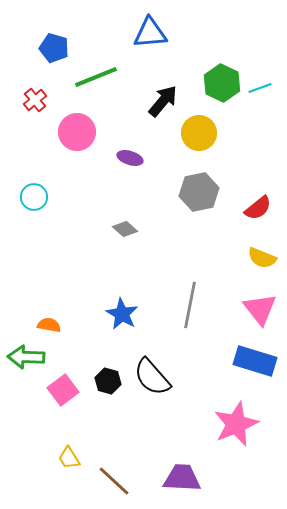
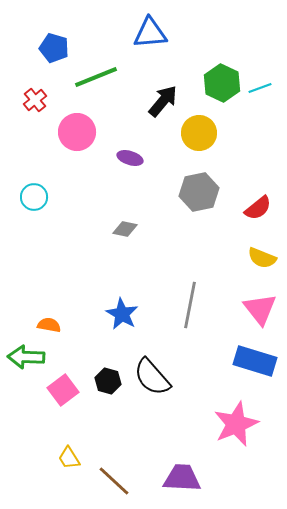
gray diamond: rotated 30 degrees counterclockwise
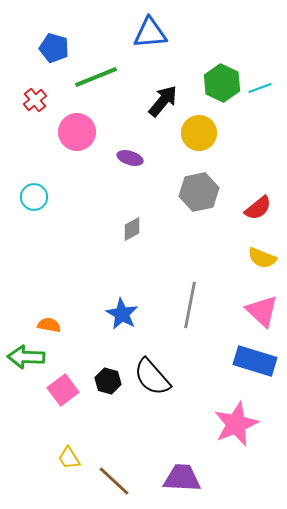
gray diamond: moved 7 px right; rotated 40 degrees counterclockwise
pink triangle: moved 2 px right, 2 px down; rotated 9 degrees counterclockwise
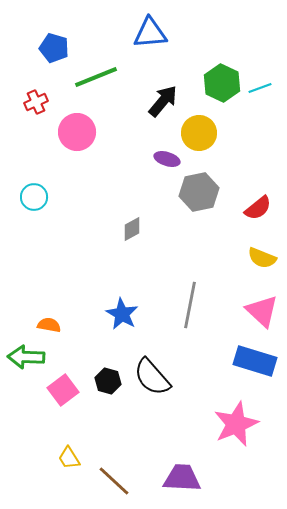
red cross: moved 1 px right, 2 px down; rotated 15 degrees clockwise
purple ellipse: moved 37 px right, 1 px down
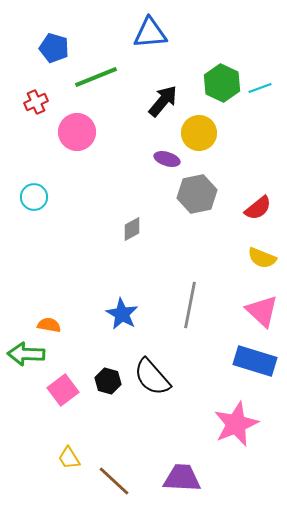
gray hexagon: moved 2 px left, 2 px down
green arrow: moved 3 px up
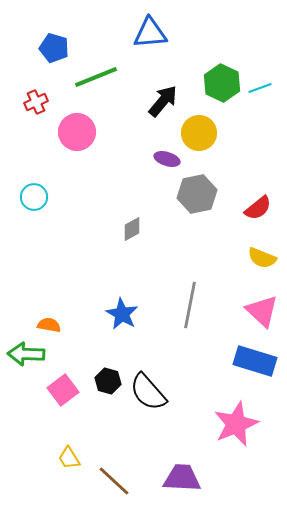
black semicircle: moved 4 px left, 15 px down
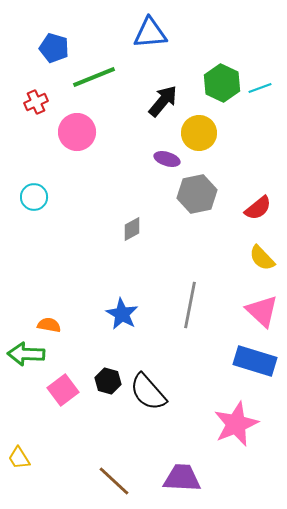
green line: moved 2 px left
yellow semicircle: rotated 24 degrees clockwise
yellow trapezoid: moved 50 px left
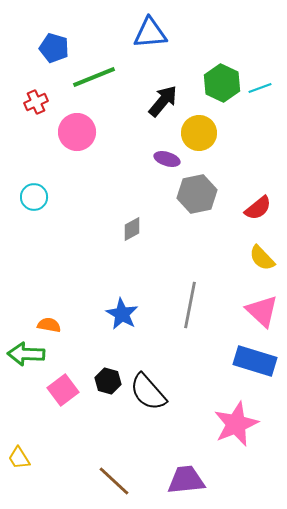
purple trapezoid: moved 4 px right, 2 px down; rotated 9 degrees counterclockwise
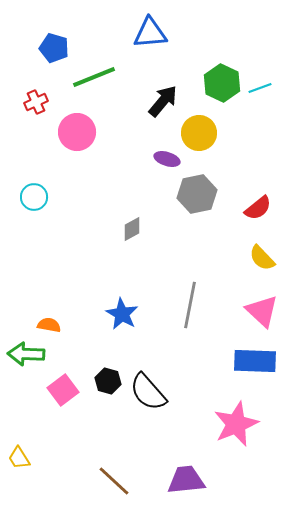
blue rectangle: rotated 15 degrees counterclockwise
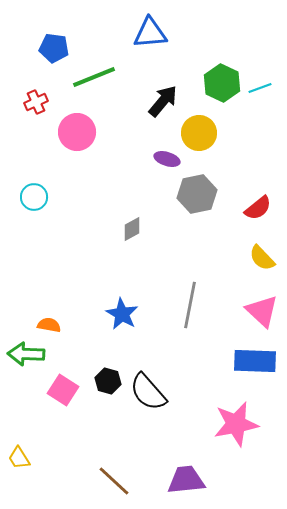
blue pentagon: rotated 8 degrees counterclockwise
pink square: rotated 20 degrees counterclockwise
pink star: rotated 12 degrees clockwise
